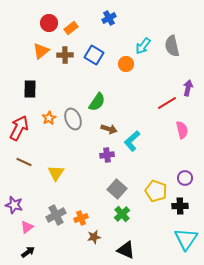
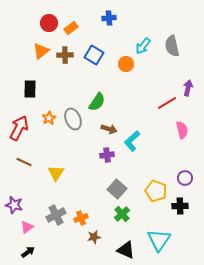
blue cross: rotated 24 degrees clockwise
cyan triangle: moved 27 px left, 1 px down
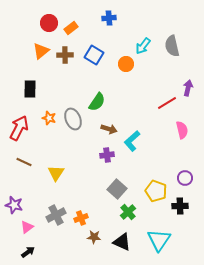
orange star: rotated 24 degrees counterclockwise
green cross: moved 6 px right, 2 px up
brown star: rotated 16 degrees clockwise
black triangle: moved 4 px left, 8 px up
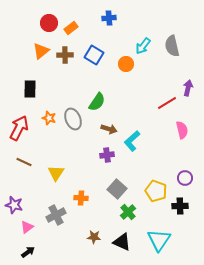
orange cross: moved 20 px up; rotated 24 degrees clockwise
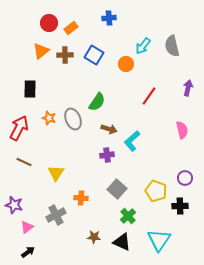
red line: moved 18 px left, 7 px up; rotated 24 degrees counterclockwise
green cross: moved 4 px down
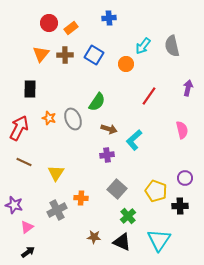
orange triangle: moved 3 px down; rotated 12 degrees counterclockwise
cyan L-shape: moved 2 px right, 1 px up
gray cross: moved 1 px right, 5 px up
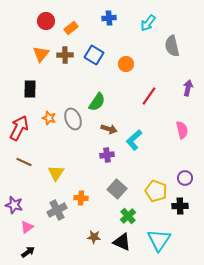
red circle: moved 3 px left, 2 px up
cyan arrow: moved 5 px right, 23 px up
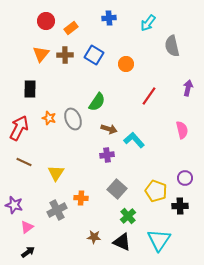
cyan L-shape: rotated 90 degrees clockwise
